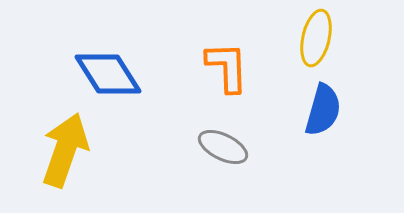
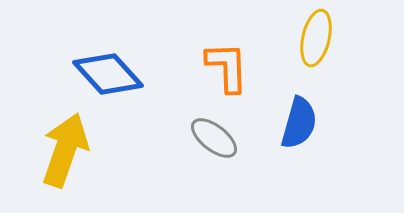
blue diamond: rotated 10 degrees counterclockwise
blue semicircle: moved 24 px left, 13 px down
gray ellipse: moved 9 px left, 9 px up; rotated 12 degrees clockwise
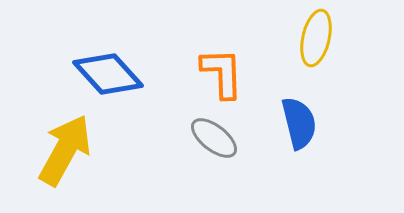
orange L-shape: moved 5 px left, 6 px down
blue semicircle: rotated 30 degrees counterclockwise
yellow arrow: rotated 10 degrees clockwise
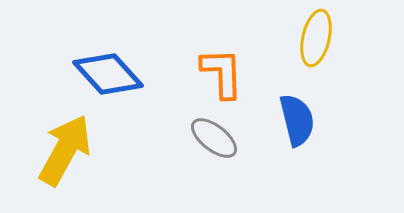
blue semicircle: moved 2 px left, 3 px up
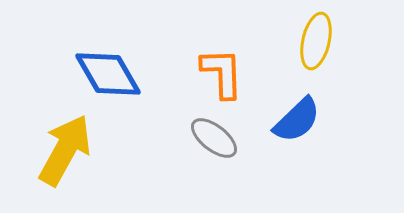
yellow ellipse: moved 3 px down
blue diamond: rotated 12 degrees clockwise
blue semicircle: rotated 60 degrees clockwise
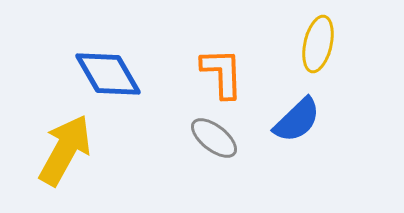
yellow ellipse: moved 2 px right, 3 px down
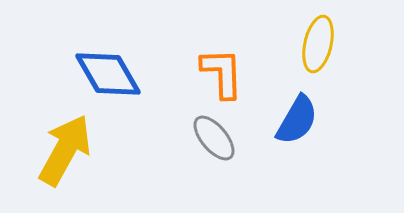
blue semicircle: rotated 16 degrees counterclockwise
gray ellipse: rotated 12 degrees clockwise
